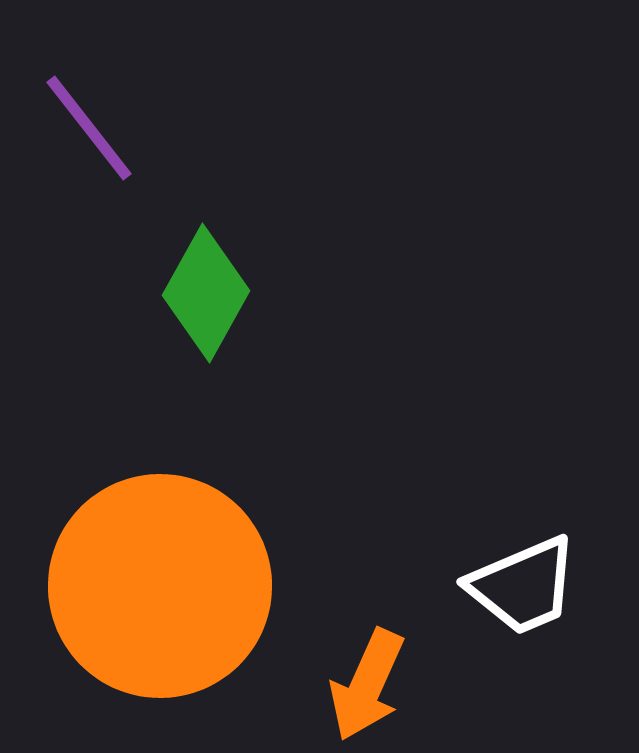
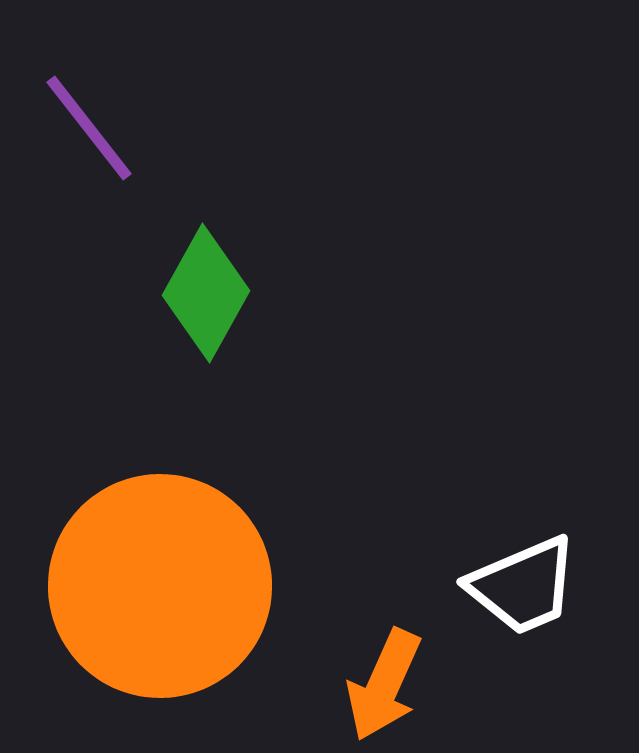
orange arrow: moved 17 px right
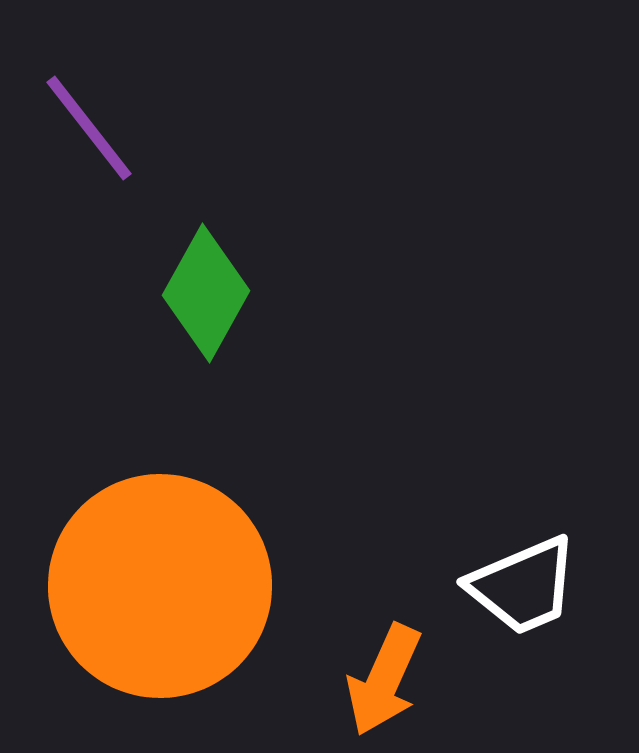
orange arrow: moved 5 px up
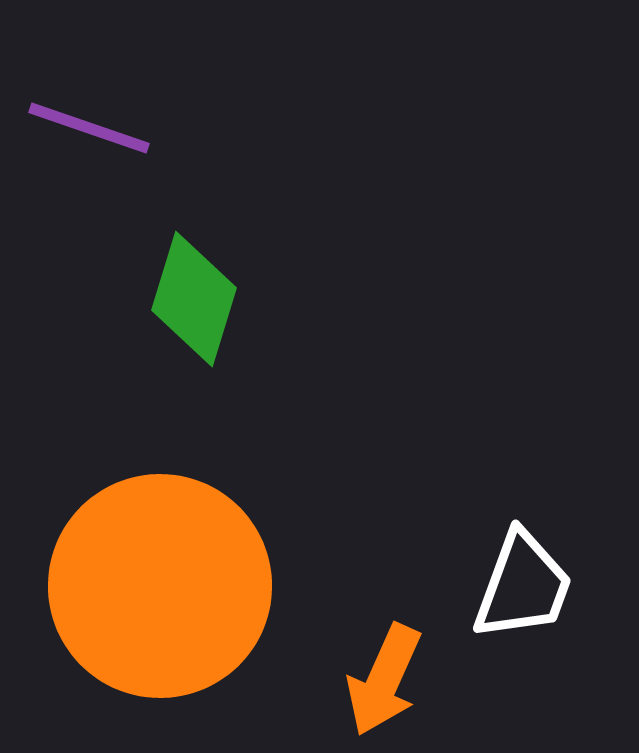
purple line: rotated 33 degrees counterclockwise
green diamond: moved 12 px left, 6 px down; rotated 12 degrees counterclockwise
white trapezoid: rotated 47 degrees counterclockwise
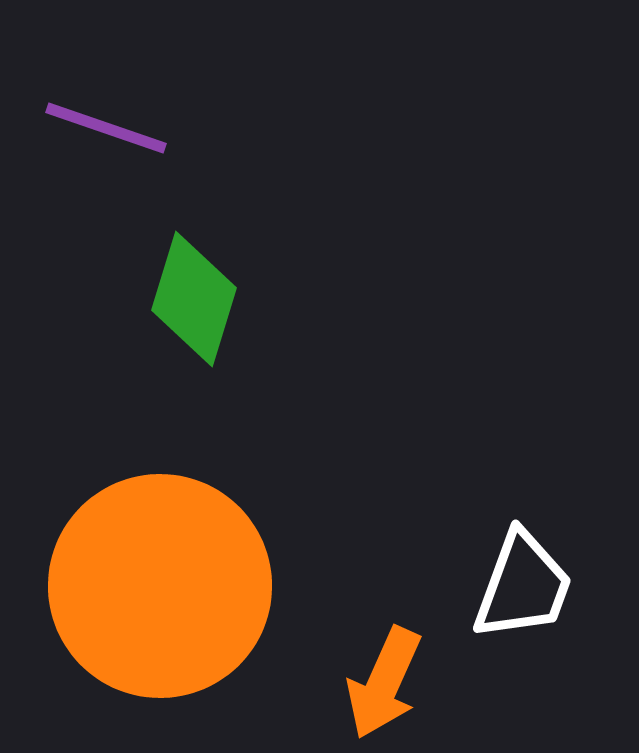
purple line: moved 17 px right
orange arrow: moved 3 px down
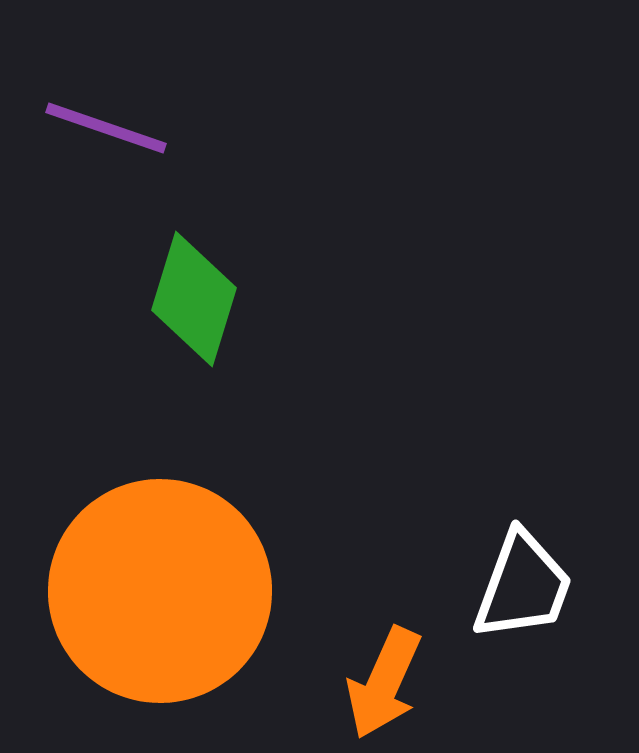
orange circle: moved 5 px down
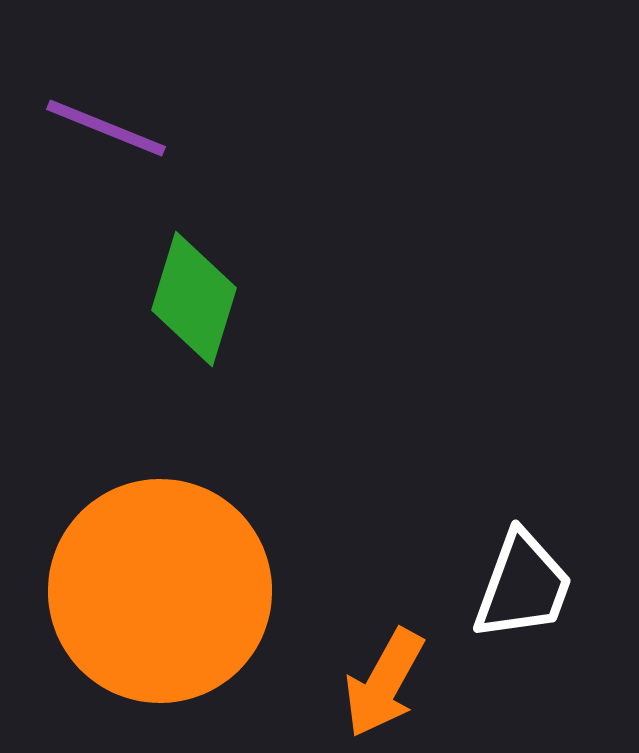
purple line: rotated 3 degrees clockwise
orange arrow: rotated 5 degrees clockwise
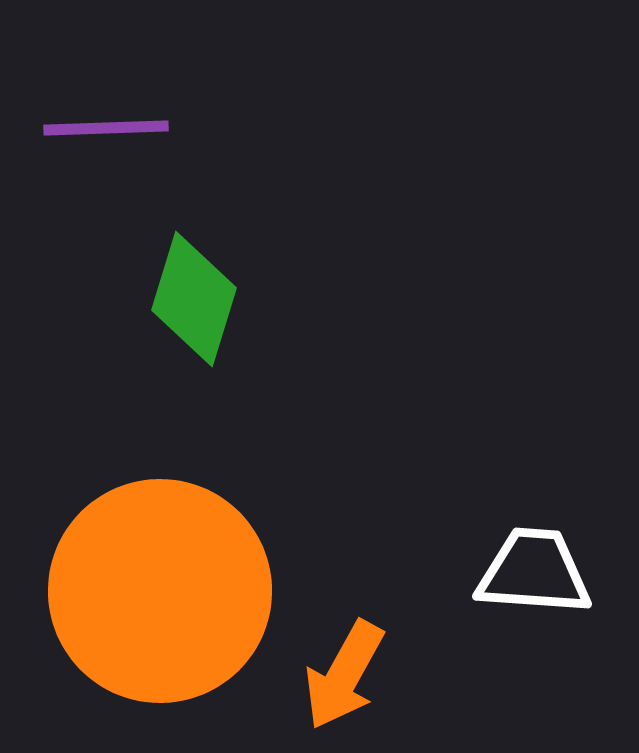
purple line: rotated 24 degrees counterclockwise
white trapezoid: moved 11 px right, 14 px up; rotated 106 degrees counterclockwise
orange arrow: moved 40 px left, 8 px up
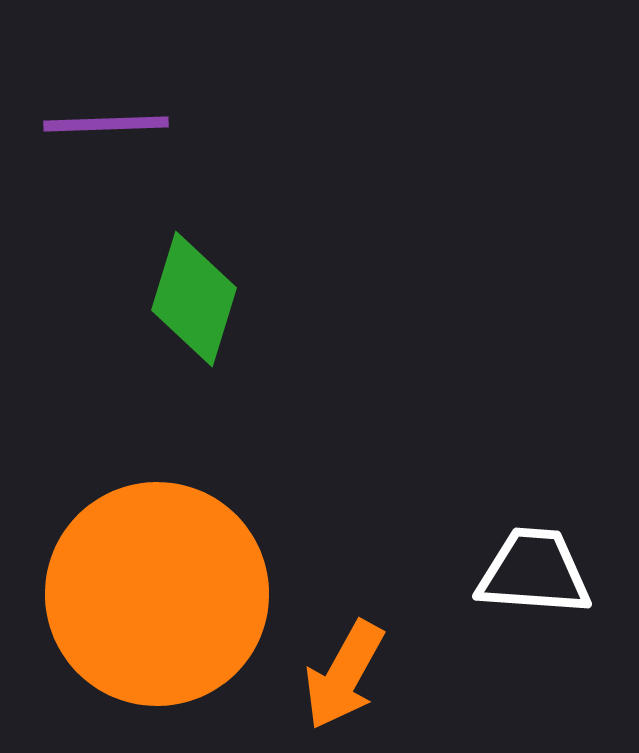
purple line: moved 4 px up
orange circle: moved 3 px left, 3 px down
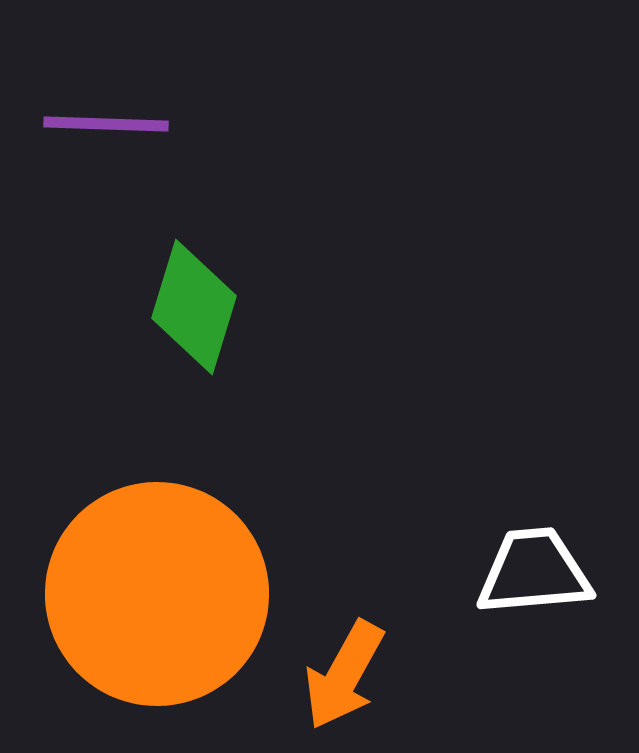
purple line: rotated 4 degrees clockwise
green diamond: moved 8 px down
white trapezoid: rotated 9 degrees counterclockwise
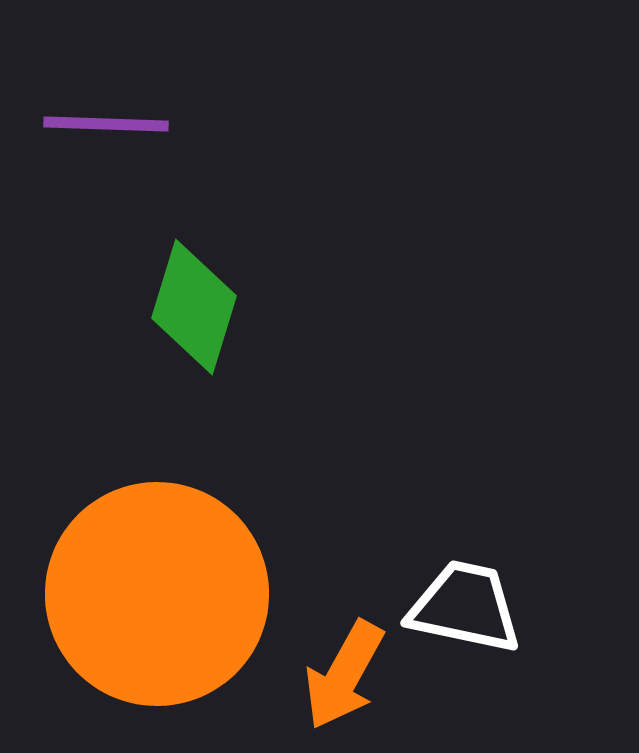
white trapezoid: moved 69 px left, 35 px down; rotated 17 degrees clockwise
